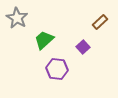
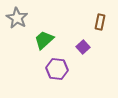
brown rectangle: rotated 35 degrees counterclockwise
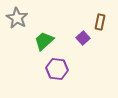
green trapezoid: moved 1 px down
purple square: moved 9 px up
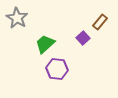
brown rectangle: rotated 28 degrees clockwise
green trapezoid: moved 1 px right, 3 px down
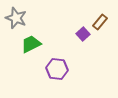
gray star: moved 1 px left; rotated 10 degrees counterclockwise
purple square: moved 4 px up
green trapezoid: moved 14 px left; rotated 15 degrees clockwise
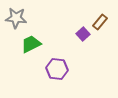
gray star: rotated 15 degrees counterclockwise
